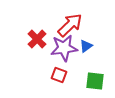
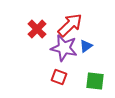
red cross: moved 10 px up
purple star: rotated 20 degrees clockwise
red square: moved 2 px down
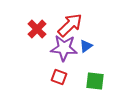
purple star: rotated 8 degrees counterclockwise
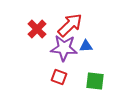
blue triangle: rotated 32 degrees clockwise
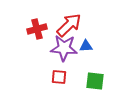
red arrow: moved 1 px left
red cross: rotated 30 degrees clockwise
red square: rotated 14 degrees counterclockwise
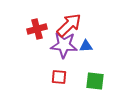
purple star: moved 3 px up
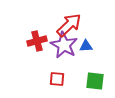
red cross: moved 12 px down
purple star: rotated 24 degrees clockwise
red square: moved 2 px left, 2 px down
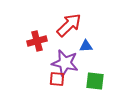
purple star: moved 1 px right, 18 px down; rotated 16 degrees counterclockwise
